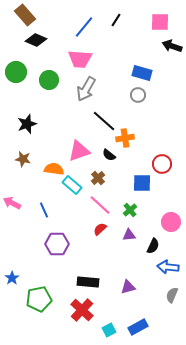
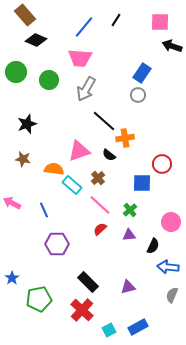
pink trapezoid at (80, 59): moved 1 px up
blue rectangle at (142, 73): rotated 72 degrees counterclockwise
black rectangle at (88, 282): rotated 40 degrees clockwise
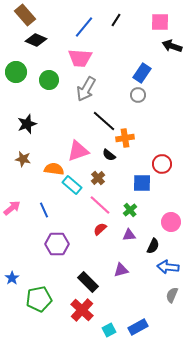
pink triangle at (79, 151): moved 1 px left
pink arrow at (12, 203): moved 5 px down; rotated 114 degrees clockwise
purple triangle at (128, 287): moved 7 px left, 17 px up
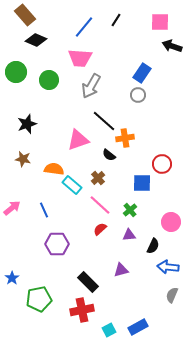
gray arrow at (86, 89): moved 5 px right, 3 px up
pink triangle at (78, 151): moved 11 px up
red cross at (82, 310): rotated 35 degrees clockwise
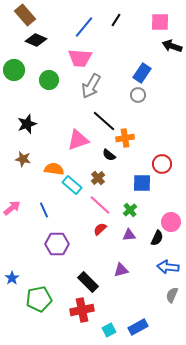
green circle at (16, 72): moved 2 px left, 2 px up
black semicircle at (153, 246): moved 4 px right, 8 px up
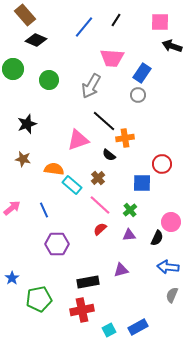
pink trapezoid at (80, 58): moved 32 px right
green circle at (14, 70): moved 1 px left, 1 px up
black rectangle at (88, 282): rotated 55 degrees counterclockwise
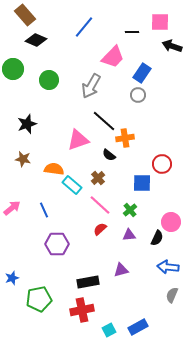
black line at (116, 20): moved 16 px right, 12 px down; rotated 56 degrees clockwise
pink trapezoid at (112, 58): moved 1 px right, 1 px up; rotated 50 degrees counterclockwise
blue star at (12, 278): rotated 16 degrees clockwise
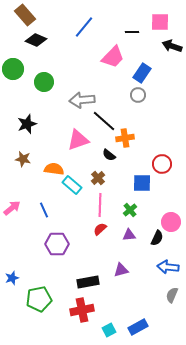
green circle at (49, 80): moved 5 px left, 2 px down
gray arrow at (91, 86): moved 9 px left, 14 px down; rotated 55 degrees clockwise
pink line at (100, 205): rotated 50 degrees clockwise
